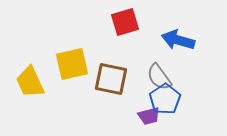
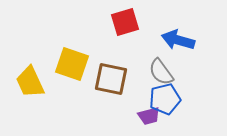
yellow square: rotated 32 degrees clockwise
gray semicircle: moved 2 px right, 5 px up
blue pentagon: rotated 20 degrees clockwise
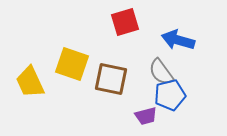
blue pentagon: moved 5 px right, 4 px up
purple trapezoid: moved 3 px left
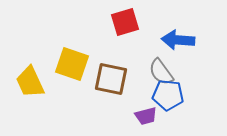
blue arrow: rotated 12 degrees counterclockwise
blue pentagon: moved 2 px left; rotated 20 degrees clockwise
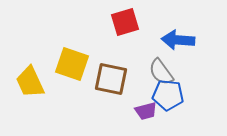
purple trapezoid: moved 5 px up
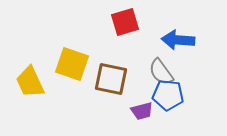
purple trapezoid: moved 4 px left
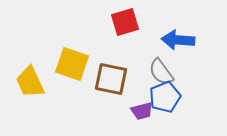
blue pentagon: moved 3 px left, 2 px down; rotated 28 degrees counterclockwise
